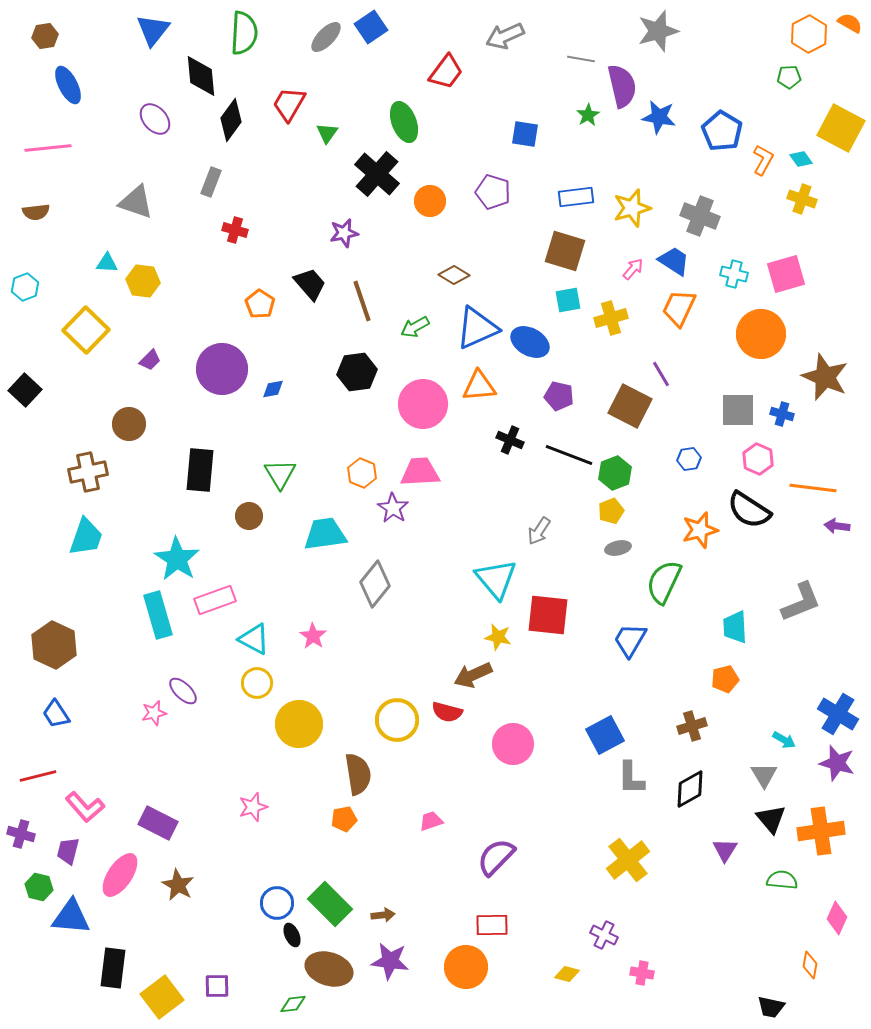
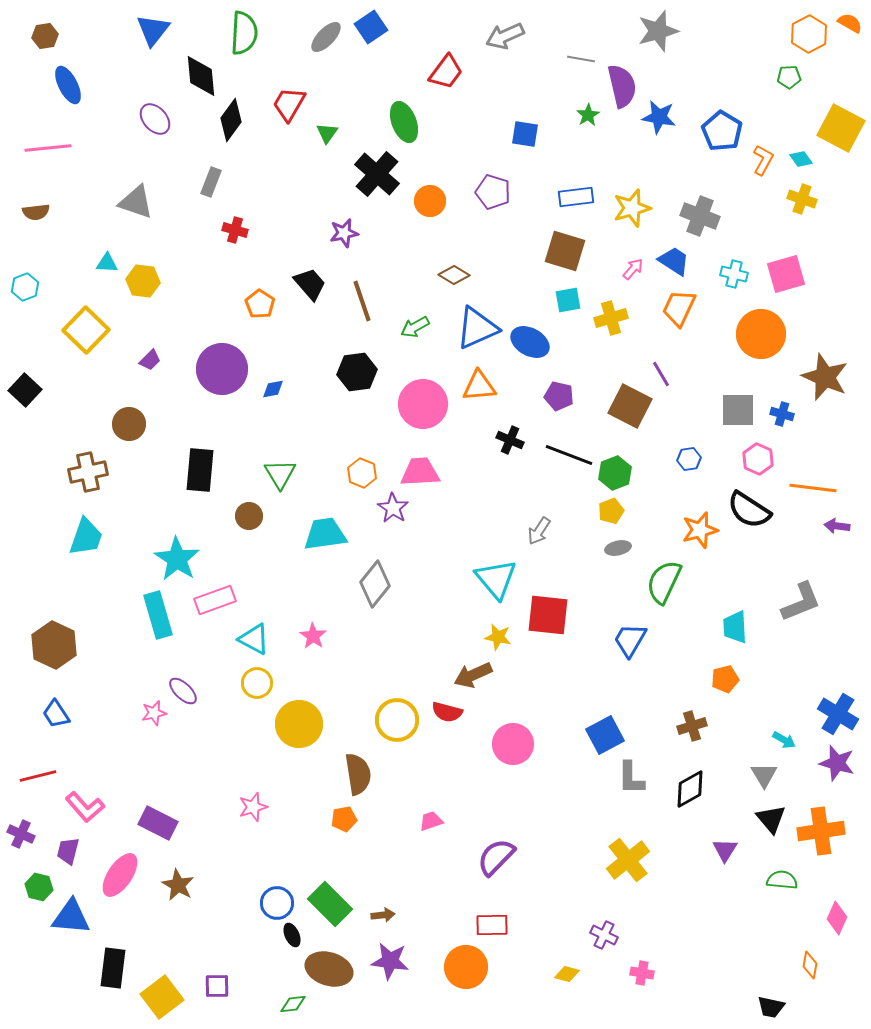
purple cross at (21, 834): rotated 8 degrees clockwise
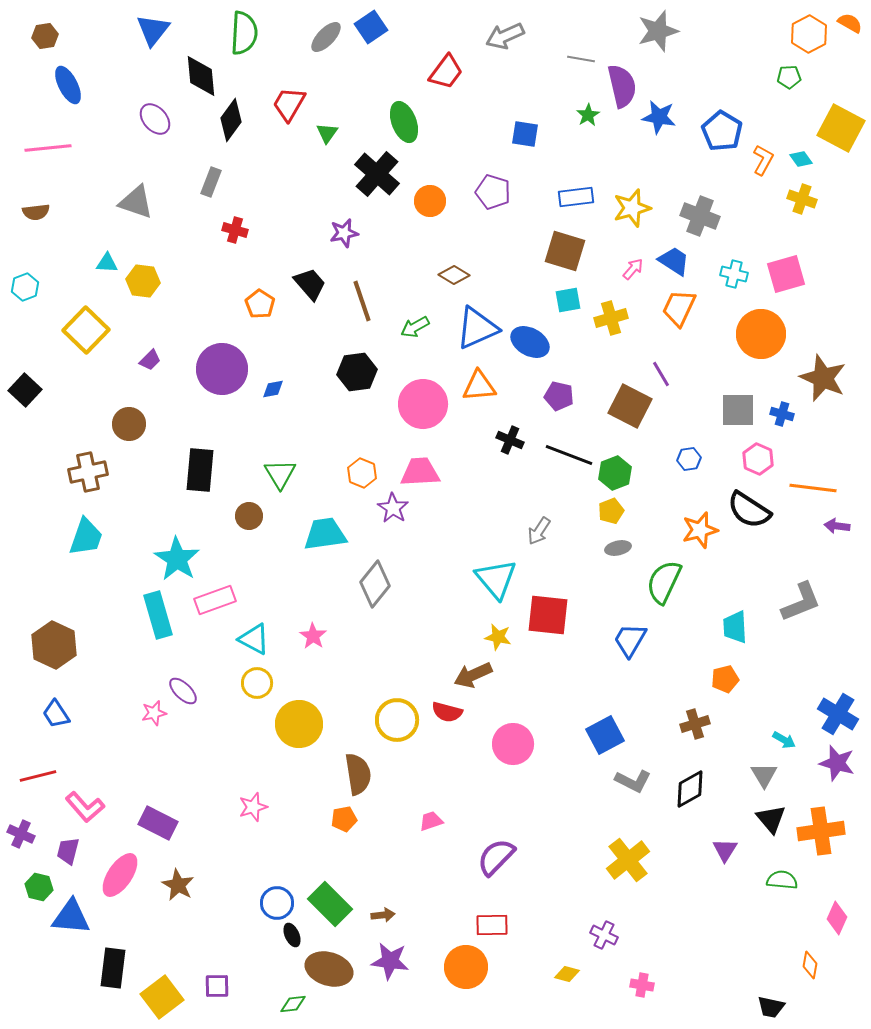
brown star at (825, 377): moved 2 px left, 1 px down
brown cross at (692, 726): moved 3 px right, 2 px up
gray L-shape at (631, 778): moved 2 px right, 3 px down; rotated 63 degrees counterclockwise
pink cross at (642, 973): moved 12 px down
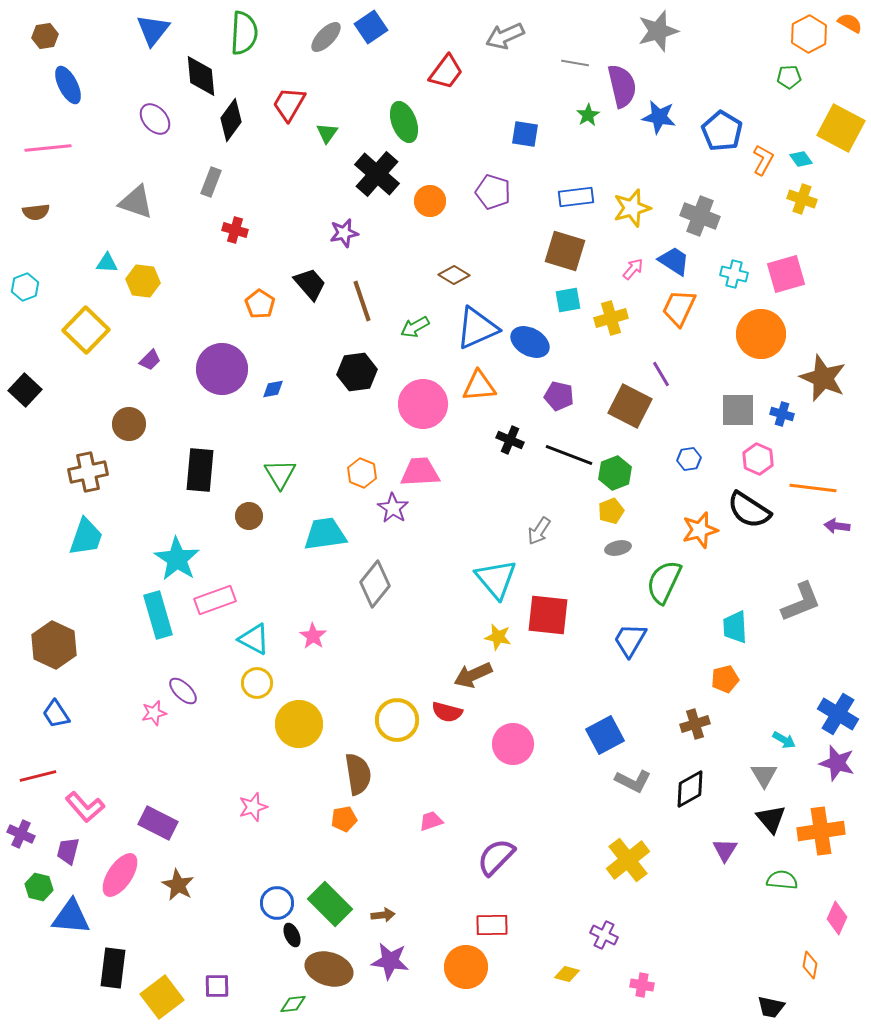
gray line at (581, 59): moved 6 px left, 4 px down
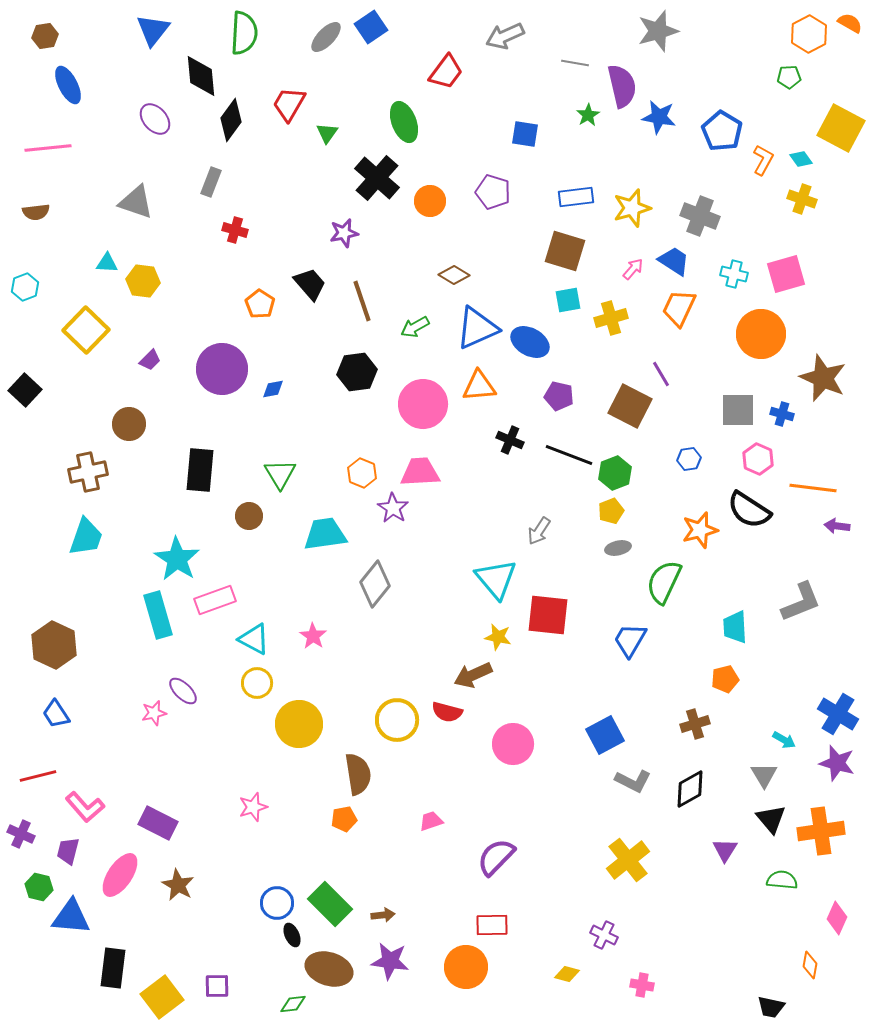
black cross at (377, 174): moved 4 px down
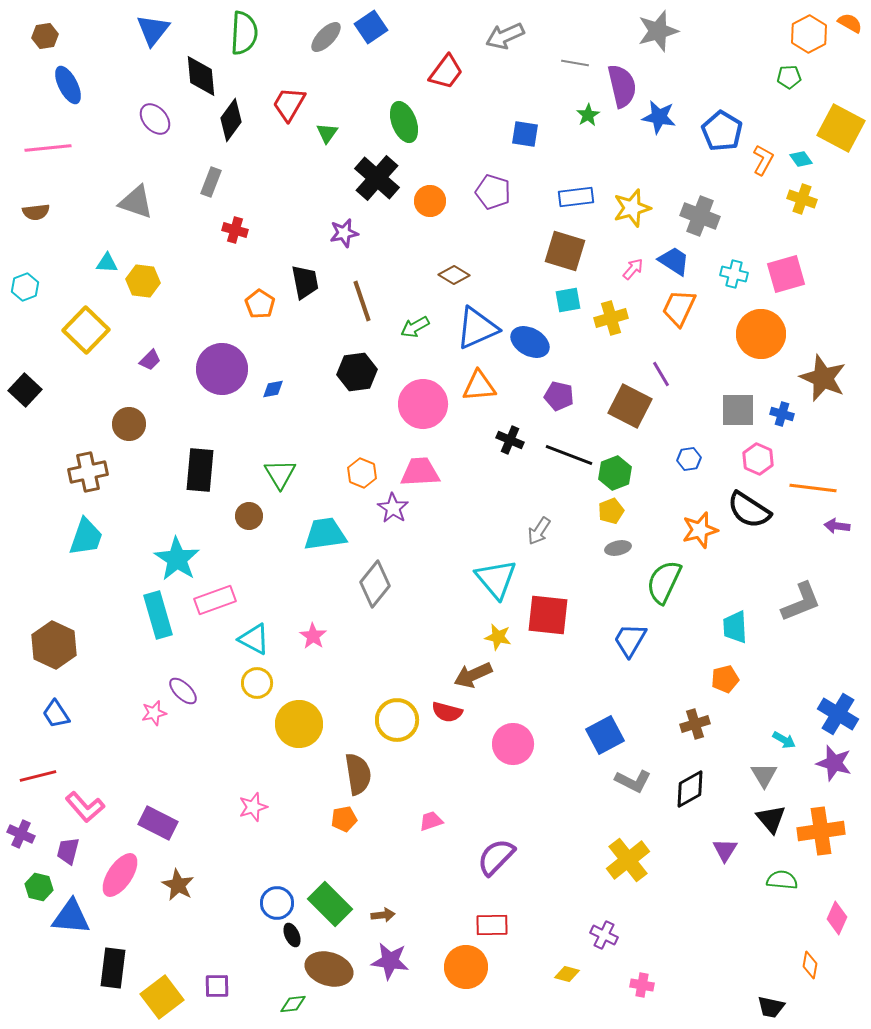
black trapezoid at (310, 284): moved 5 px left, 2 px up; rotated 30 degrees clockwise
purple star at (837, 763): moved 3 px left
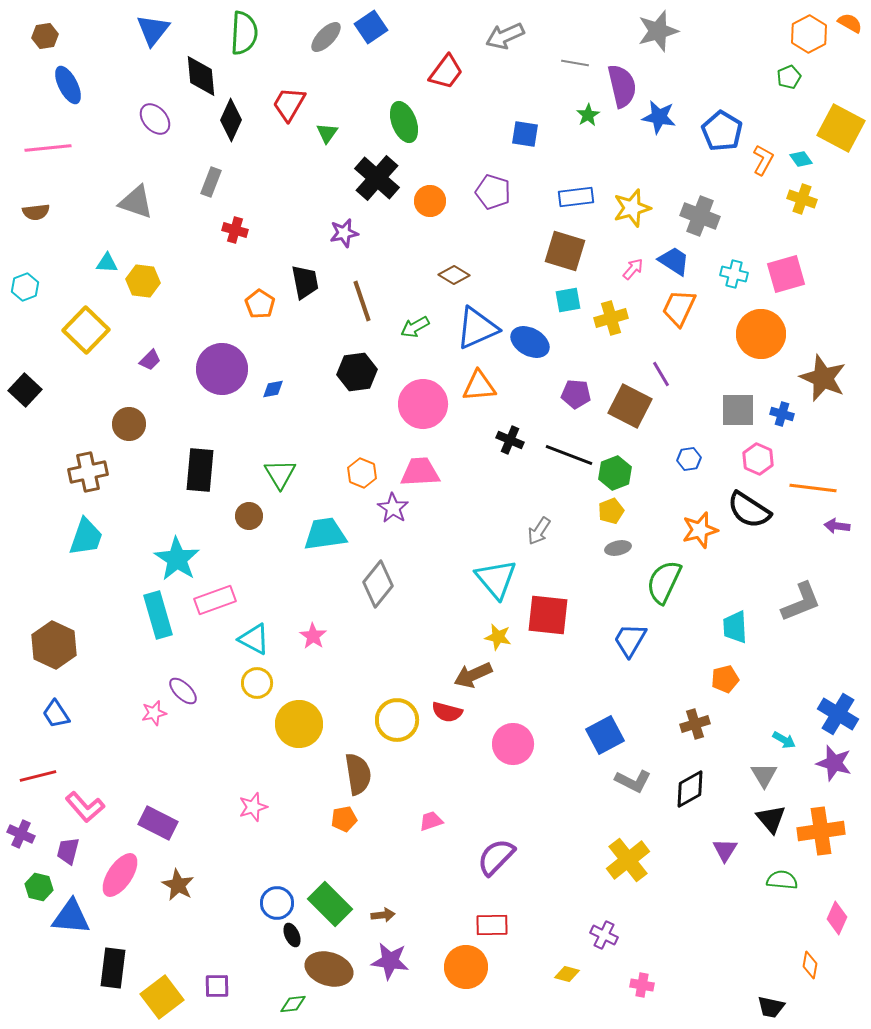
green pentagon at (789, 77): rotated 20 degrees counterclockwise
black diamond at (231, 120): rotated 12 degrees counterclockwise
purple pentagon at (559, 396): moved 17 px right, 2 px up; rotated 8 degrees counterclockwise
gray diamond at (375, 584): moved 3 px right
